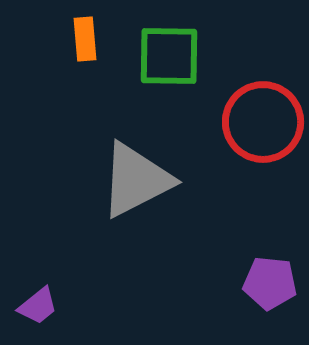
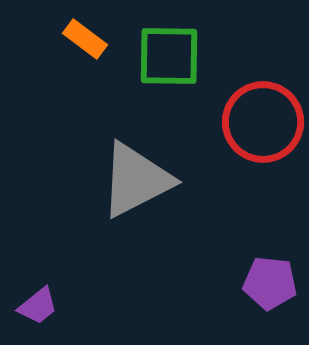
orange rectangle: rotated 48 degrees counterclockwise
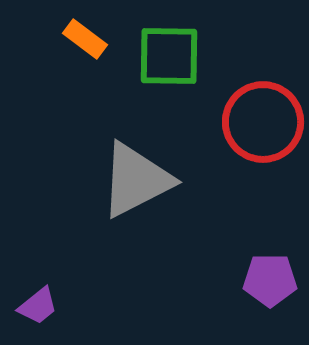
purple pentagon: moved 3 px up; rotated 6 degrees counterclockwise
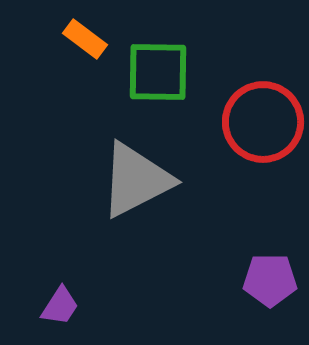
green square: moved 11 px left, 16 px down
purple trapezoid: moved 22 px right; rotated 18 degrees counterclockwise
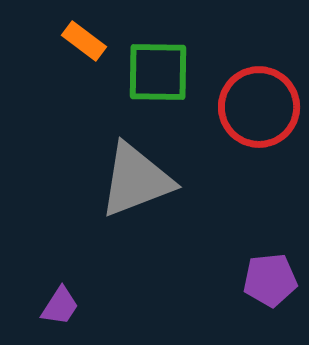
orange rectangle: moved 1 px left, 2 px down
red circle: moved 4 px left, 15 px up
gray triangle: rotated 6 degrees clockwise
purple pentagon: rotated 6 degrees counterclockwise
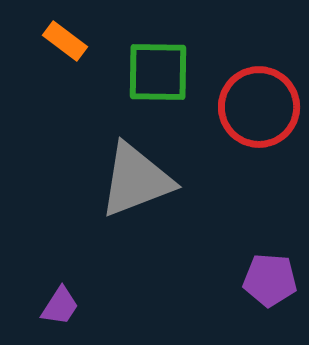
orange rectangle: moved 19 px left
purple pentagon: rotated 10 degrees clockwise
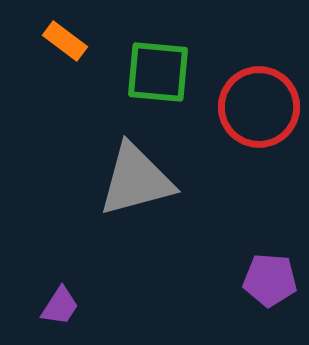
green square: rotated 4 degrees clockwise
gray triangle: rotated 6 degrees clockwise
